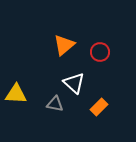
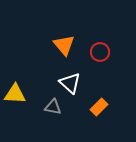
orange triangle: rotated 30 degrees counterclockwise
white triangle: moved 4 px left
yellow triangle: moved 1 px left
gray triangle: moved 2 px left, 3 px down
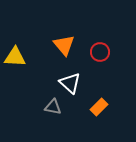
yellow triangle: moved 37 px up
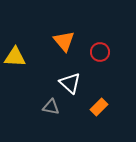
orange triangle: moved 4 px up
gray triangle: moved 2 px left
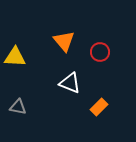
white triangle: rotated 20 degrees counterclockwise
gray triangle: moved 33 px left
